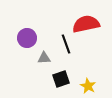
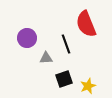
red semicircle: rotated 100 degrees counterclockwise
gray triangle: moved 2 px right
black square: moved 3 px right
yellow star: rotated 21 degrees clockwise
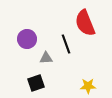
red semicircle: moved 1 px left, 1 px up
purple circle: moved 1 px down
black square: moved 28 px left, 4 px down
yellow star: rotated 21 degrees clockwise
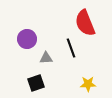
black line: moved 5 px right, 4 px down
yellow star: moved 2 px up
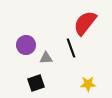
red semicircle: rotated 60 degrees clockwise
purple circle: moved 1 px left, 6 px down
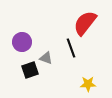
purple circle: moved 4 px left, 3 px up
gray triangle: rotated 24 degrees clockwise
black square: moved 6 px left, 13 px up
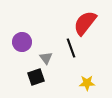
gray triangle: rotated 32 degrees clockwise
black square: moved 6 px right, 7 px down
yellow star: moved 1 px left, 1 px up
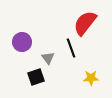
gray triangle: moved 2 px right
yellow star: moved 4 px right, 5 px up
